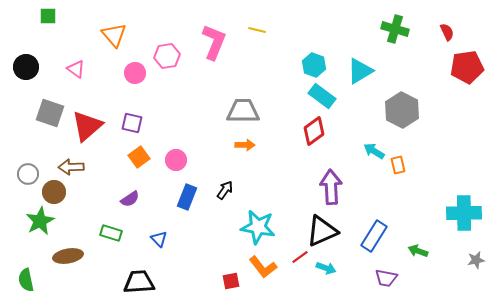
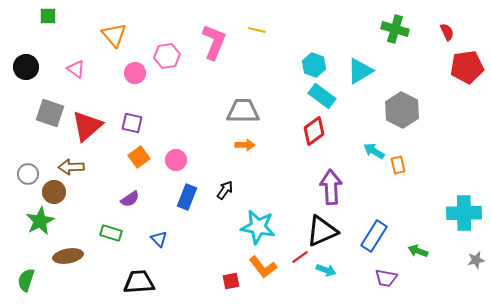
cyan arrow at (326, 268): moved 2 px down
green semicircle at (26, 280): rotated 30 degrees clockwise
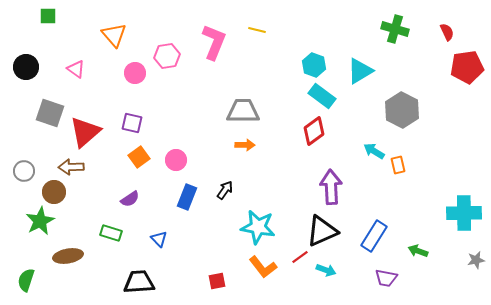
red triangle at (87, 126): moved 2 px left, 6 px down
gray circle at (28, 174): moved 4 px left, 3 px up
red square at (231, 281): moved 14 px left
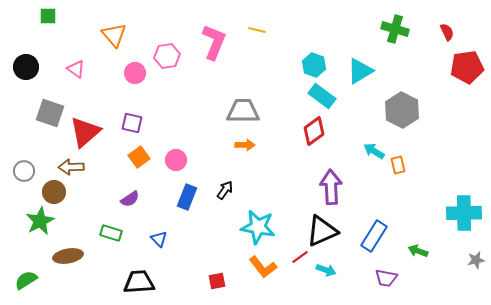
green semicircle at (26, 280): rotated 40 degrees clockwise
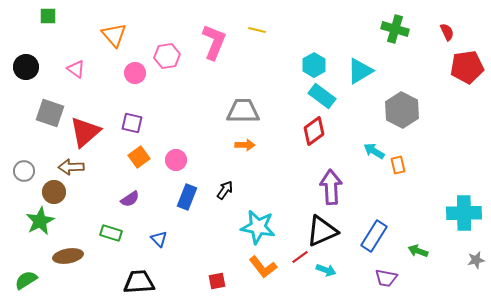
cyan hexagon at (314, 65): rotated 10 degrees clockwise
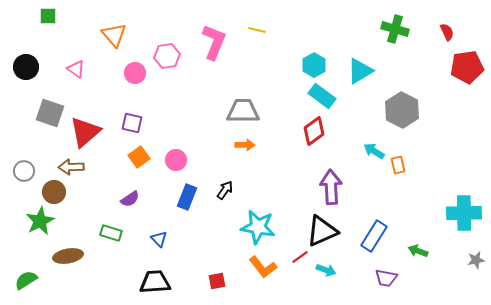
black trapezoid at (139, 282): moved 16 px right
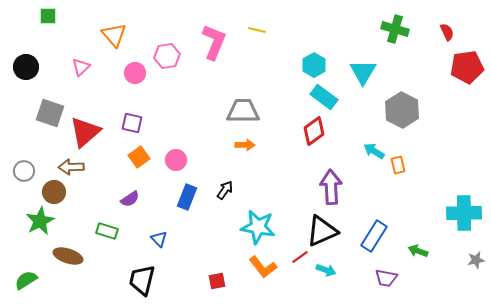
pink triangle at (76, 69): moved 5 px right, 2 px up; rotated 42 degrees clockwise
cyan triangle at (360, 71): moved 3 px right, 1 px down; rotated 28 degrees counterclockwise
cyan rectangle at (322, 96): moved 2 px right, 1 px down
green rectangle at (111, 233): moved 4 px left, 2 px up
brown ellipse at (68, 256): rotated 28 degrees clockwise
black trapezoid at (155, 282): moved 13 px left, 2 px up; rotated 72 degrees counterclockwise
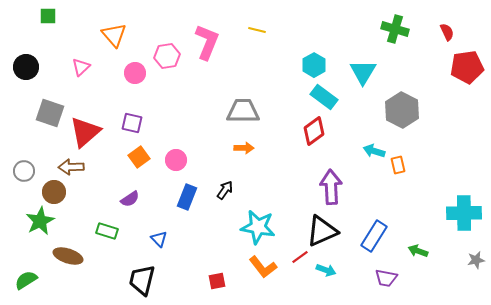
pink L-shape at (214, 42): moved 7 px left
orange arrow at (245, 145): moved 1 px left, 3 px down
cyan arrow at (374, 151): rotated 15 degrees counterclockwise
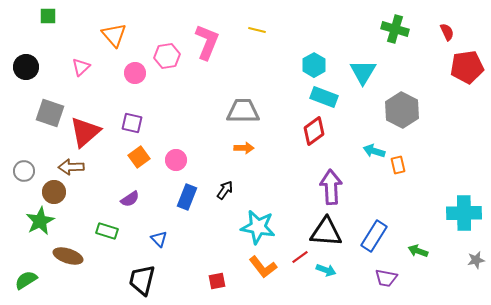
cyan rectangle at (324, 97): rotated 16 degrees counterclockwise
black triangle at (322, 231): moved 4 px right, 1 px down; rotated 28 degrees clockwise
